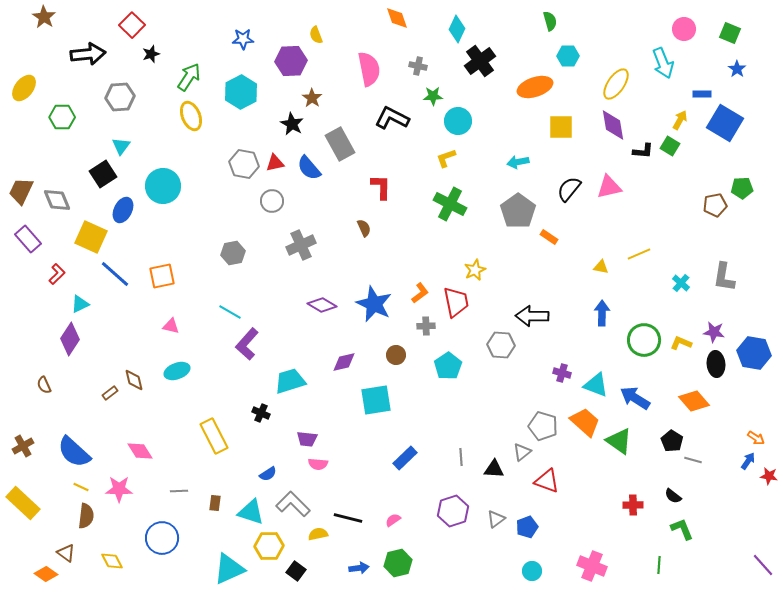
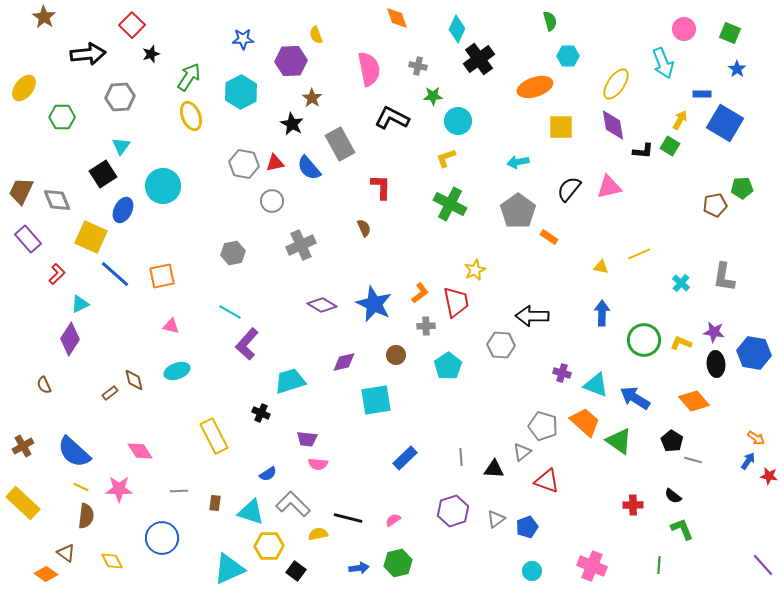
black cross at (480, 61): moved 1 px left, 2 px up
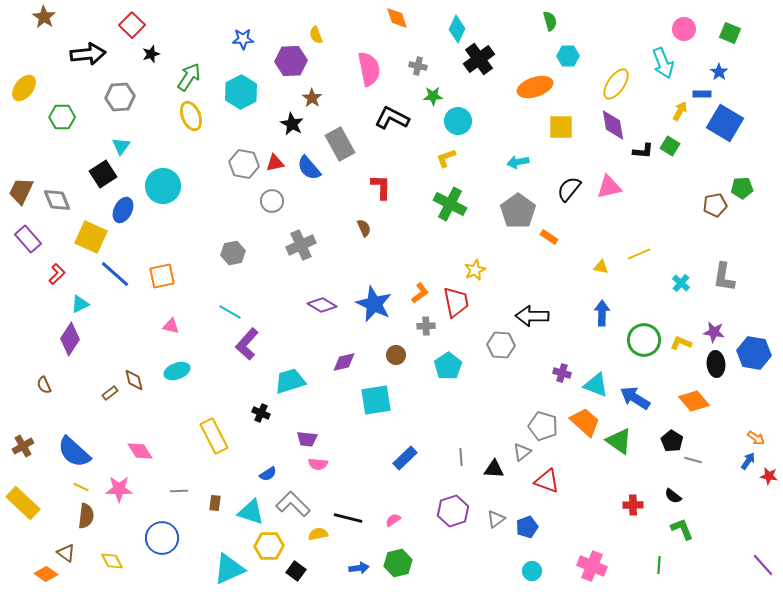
blue star at (737, 69): moved 18 px left, 3 px down
yellow arrow at (680, 120): moved 9 px up
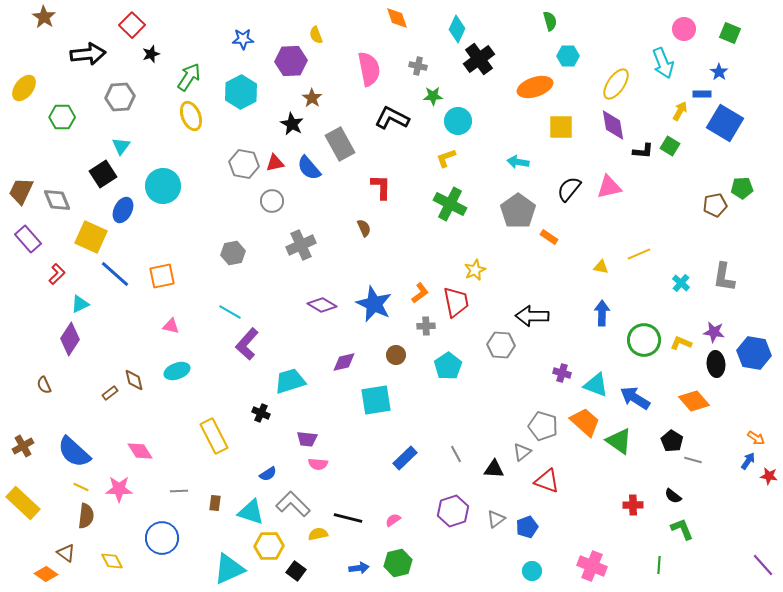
cyan arrow at (518, 162): rotated 20 degrees clockwise
gray line at (461, 457): moved 5 px left, 3 px up; rotated 24 degrees counterclockwise
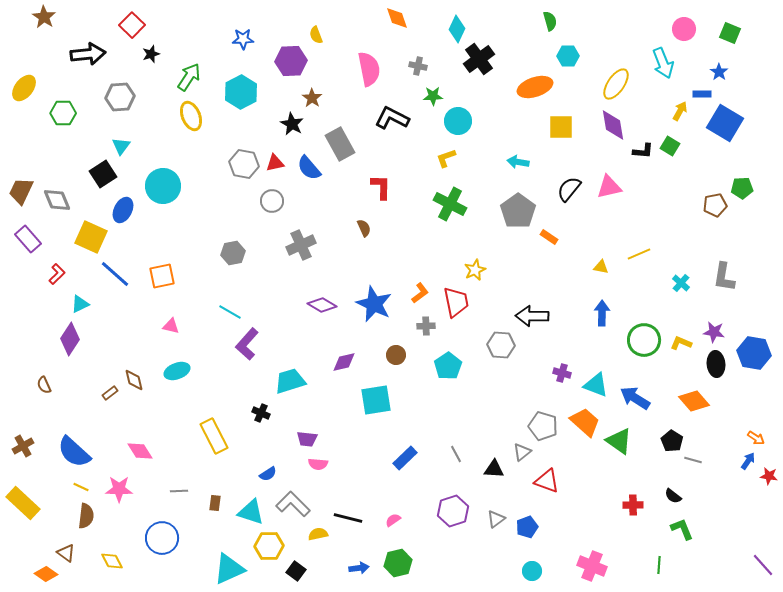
green hexagon at (62, 117): moved 1 px right, 4 px up
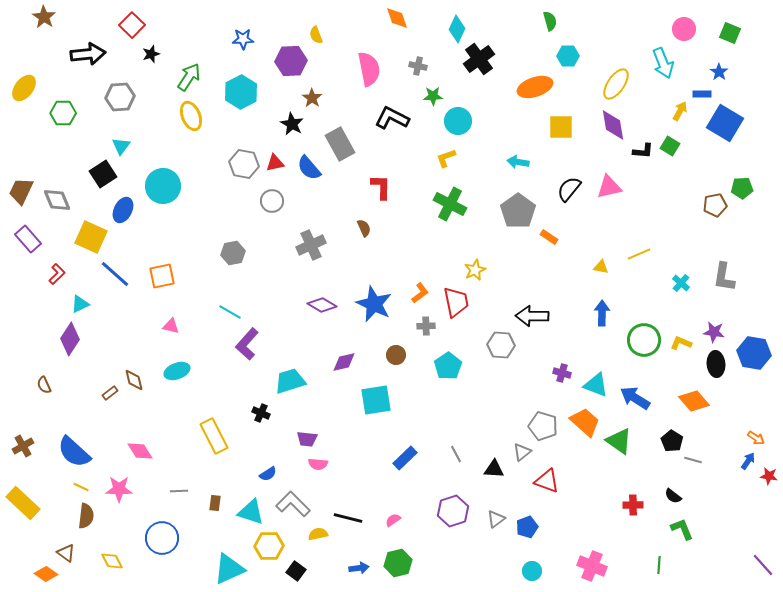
gray cross at (301, 245): moved 10 px right
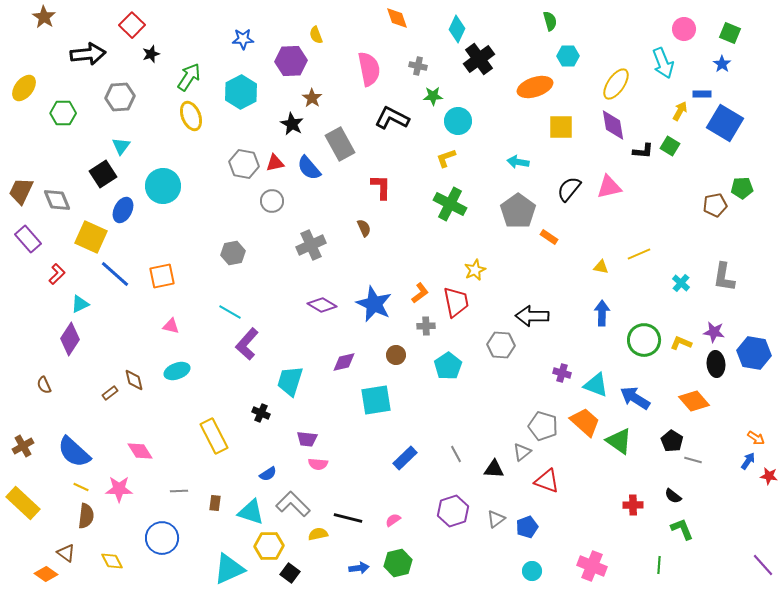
blue star at (719, 72): moved 3 px right, 8 px up
cyan trapezoid at (290, 381): rotated 56 degrees counterclockwise
black square at (296, 571): moved 6 px left, 2 px down
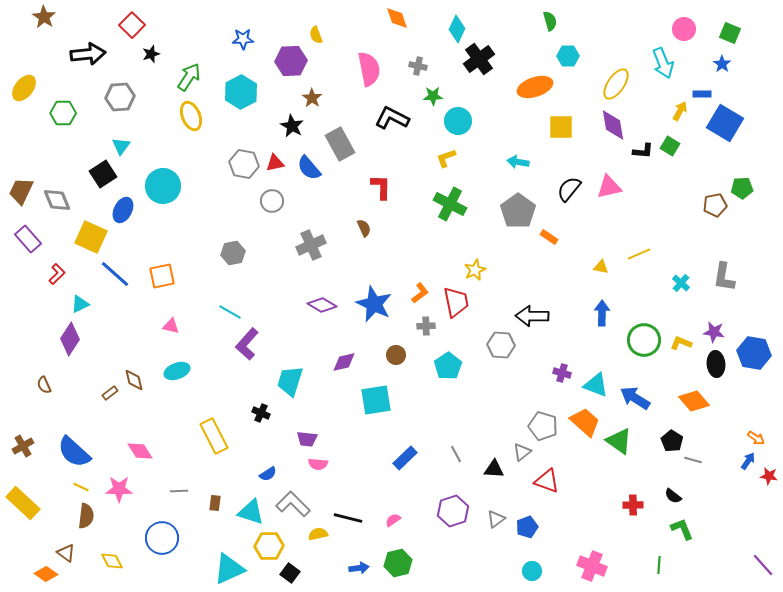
black star at (292, 124): moved 2 px down
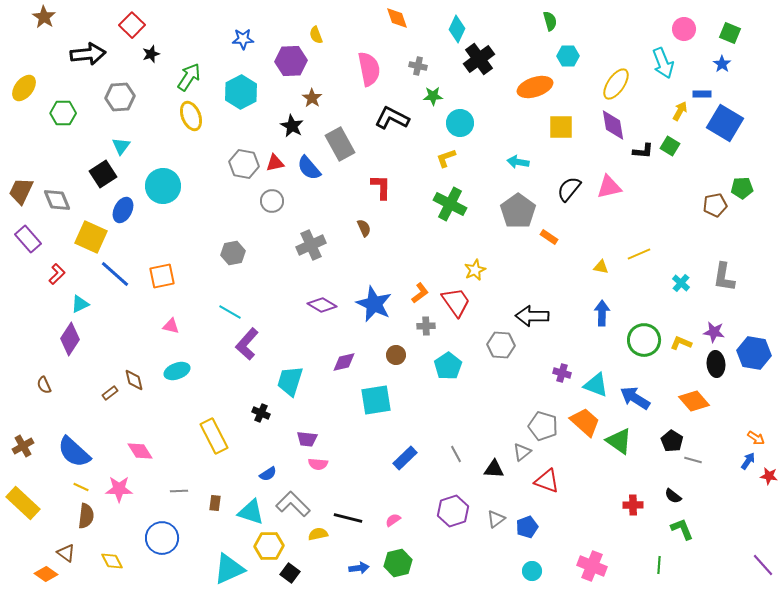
cyan circle at (458, 121): moved 2 px right, 2 px down
red trapezoid at (456, 302): rotated 24 degrees counterclockwise
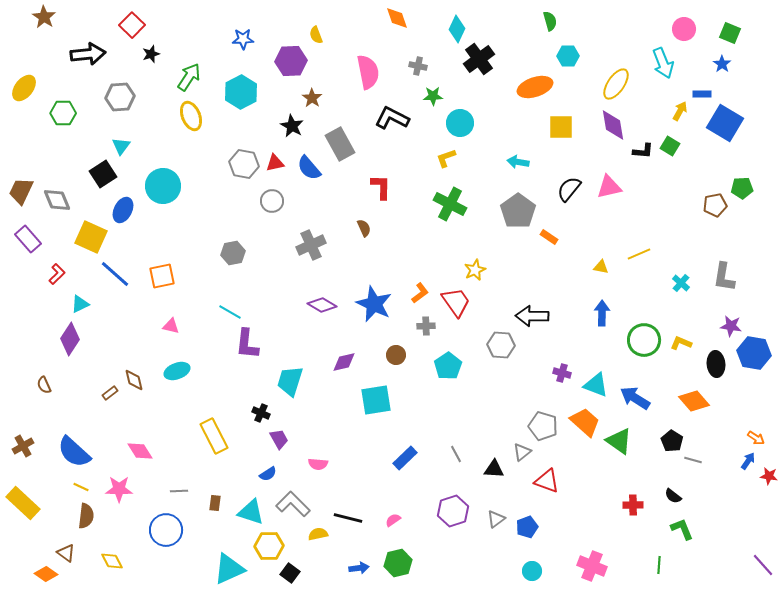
pink semicircle at (369, 69): moved 1 px left, 3 px down
purple star at (714, 332): moved 17 px right, 6 px up
purple L-shape at (247, 344): rotated 36 degrees counterclockwise
purple trapezoid at (307, 439): moved 28 px left; rotated 125 degrees counterclockwise
blue circle at (162, 538): moved 4 px right, 8 px up
